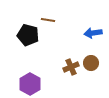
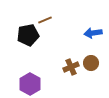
brown line: moved 3 px left; rotated 32 degrees counterclockwise
black pentagon: rotated 25 degrees counterclockwise
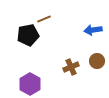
brown line: moved 1 px left, 1 px up
blue arrow: moved 3 px up
brown circle: moved 6 px right, 2 px up
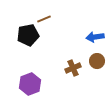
blue arrow: moved 2 px right, 7 px down
brown cross: moved 2 px right, 1 px down
purple hexagon: rotated 10 degrees clockwise
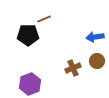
black pentagon: rotated 10 degrees clockwise
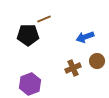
blue arrow: moved 10 px left; rotated 12 degrees counterclockwise
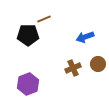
brown circle: moved 1 px right, 3 px down
purple hexagon: moved 2 px left
